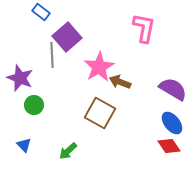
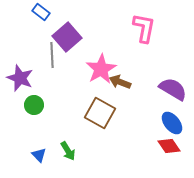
pink star: moved 2 px right, 2 px down
blue triangle: moved 15 px right, 10 px down
green arrow: rotated 78 degrees counterclockwise
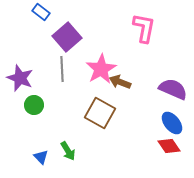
gray line: moved 10 px right, 14 px down
purple semicircle: rotated 8 degrees counterclockwise
blue triangle: moved 2 px right, 2 px down
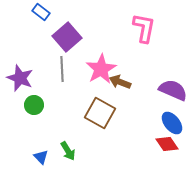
purple semicircle: moved 1 px down
red diamond: moved 2 px left, 2 px up
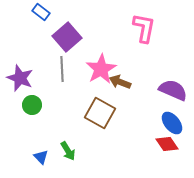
green circle: moved 2 px left
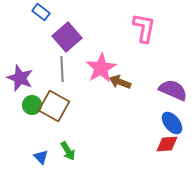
pink star: moved 1 px up
brown square: moved 46 px left, 7 px up
red diamond: rotated 60 degrees counterclockwise
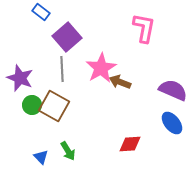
red diamond: moved 37 px left
